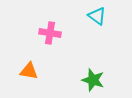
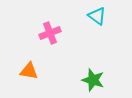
pink cross: rotated 30 degrees counterclockwise
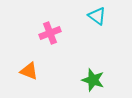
orange triangle: rotated 12 degrees clockwise
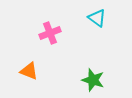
cyan triangle: moved 2 px down
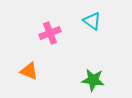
cyan triangle: moved 5 px left, 3 px down
green star: rotated 10 degrees counterclockwise
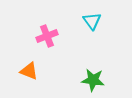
cyan triangle: rotated 18 degrees clockwise
pink cross: moved 3 px left, 3 px down
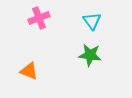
pink cross: moved 8 px left, 18 px up
green star: moved 3 px left, 25 px up
